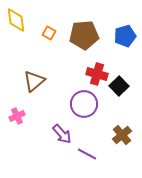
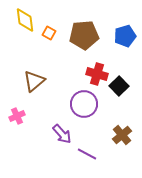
yellow diamond: moved 9 px right
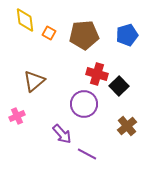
blue pentagon: moved 2 px right, 1 px up
brown cross: moved 5 px right, 9 px up
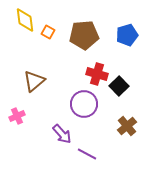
orange square: moved 1 px left, 1 px up
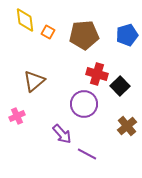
black square: moved 1 px right
